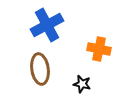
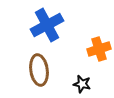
orange cross: rotated 30 degrees counterclockwise
brown ellipse: moved 1 px left, 1 px down
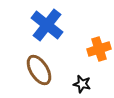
blue cross: rotated 24 degrees counterclockwise
brown ellipse: rotated 24 degrees counterclockwise
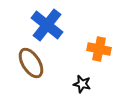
orange cross: rotated 30 degrees clockwise
brown ellipse: moved 8 px left, 7 px up
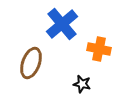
blue cross: moved 15 px right, 1 px up; rotated 12 degrees clockwise
brown ellipse: rotated 52 degrees clockwise
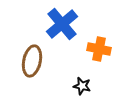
brown ellipse: moved 1 px right, 2 px up; rotated 8 degrees counterclockwise
black star: moved 2 px down
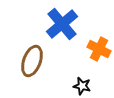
orange cross: rotated 15 degrees clockwise
brown ellipse: rotated 8 degrees clockwise
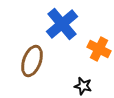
black star: moved 1 px right
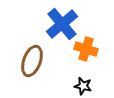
orange cross: moved 13 px left; rotated 10 degrees counterclockwise
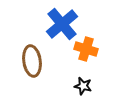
brown ellipse: rotated 28 degrees counterclockwise
